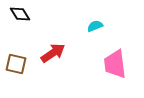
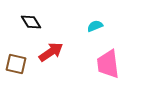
black diamond: moved 11 px right, 8 px down
red arrow: moved 2 px left, 1 px up
pink trapezoid: moved 7 px left
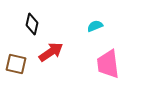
black diamond: moved 1 px right, 2 px down; rotated 45 degrees clockwise
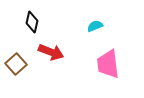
black diamond: moved 2 px up
red arrow: rotated 55 degrees clockwise
brown square: rotated 35 degrees clockwise
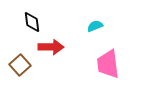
black diamond: rotated 20 degrees counterclockwise
red arrow: moved 5 px up; rotated 20 degrees counterclockwise
brown square: moved 4 px right, 1 px down
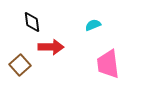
cyan semicircle: moved 2 px left, 1 px up
